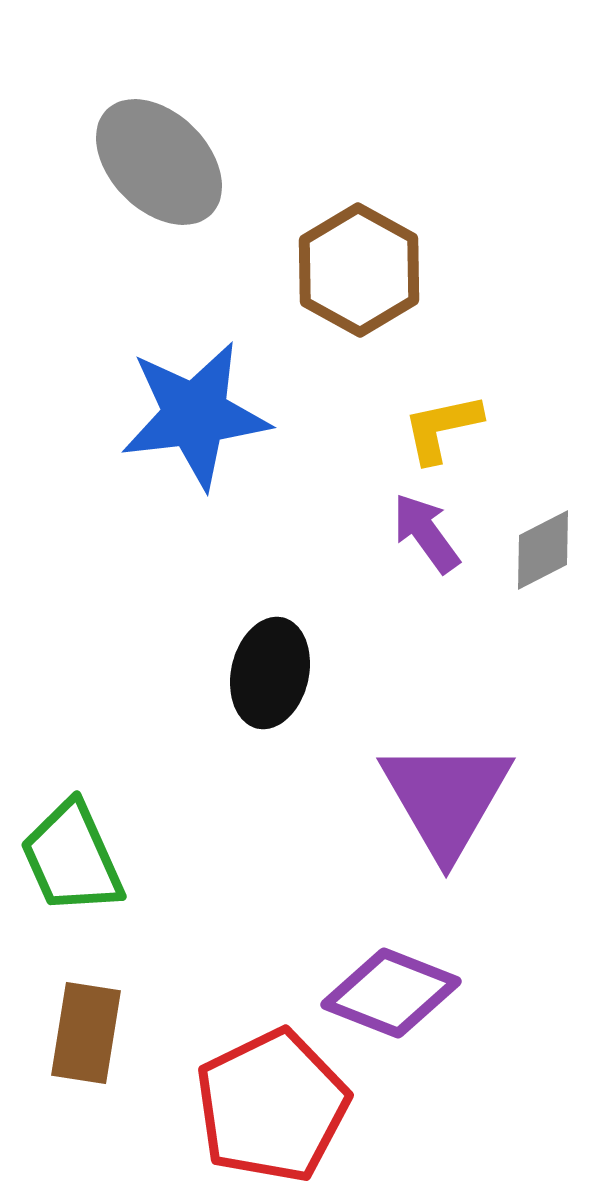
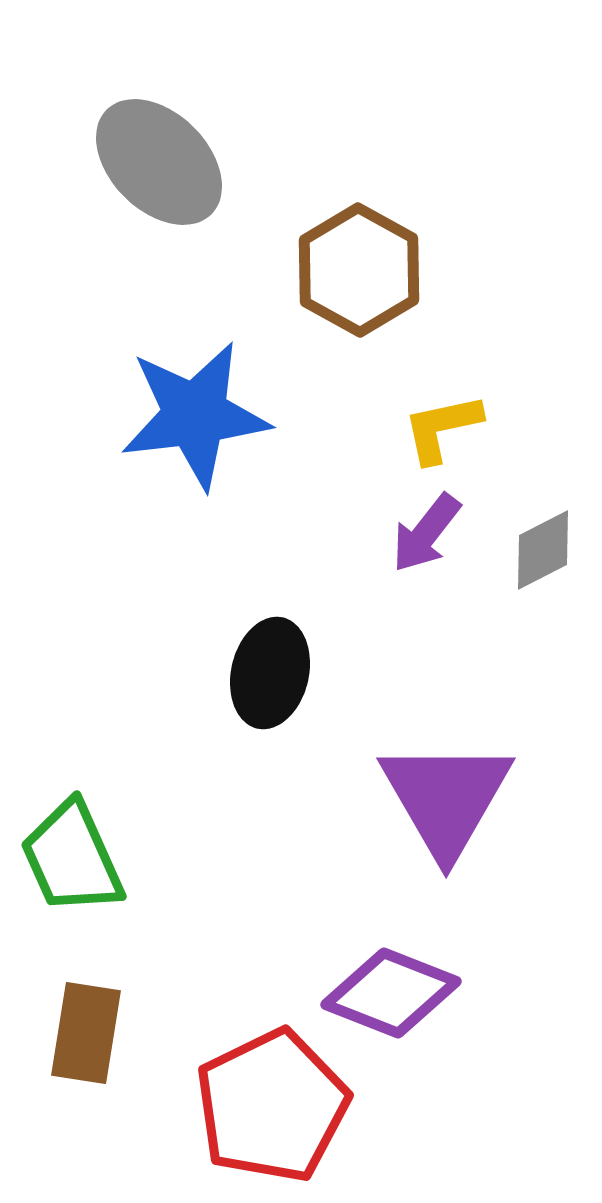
purple arrow: rotated 106 degrees counterclockwise
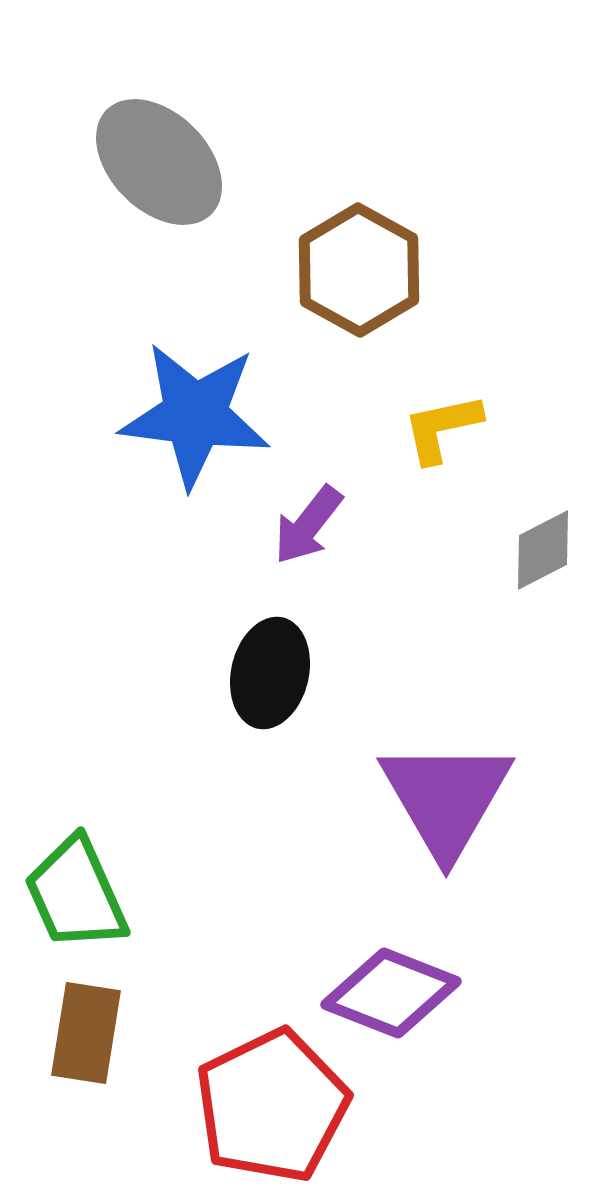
blue star: rotated 14 degrees clockwise
purple arrow: moved 118 px left, 8 px up
green trapezoid: moved 4 px right, 36 px down
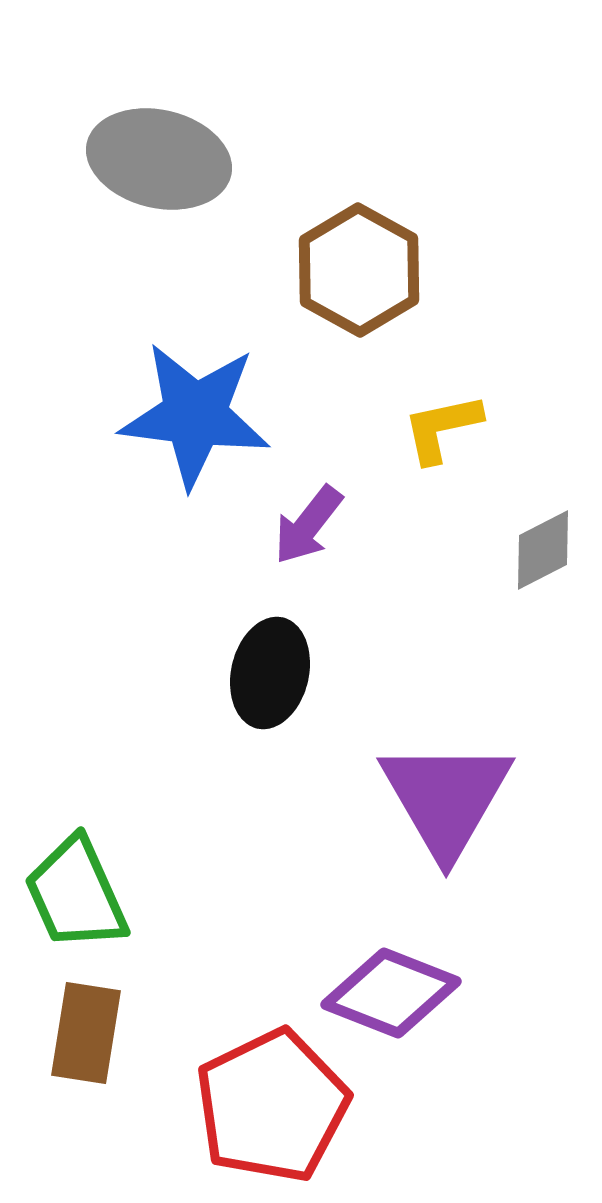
gray ellipse: moved 3 px up; rotated 32 degrees counterclockwise
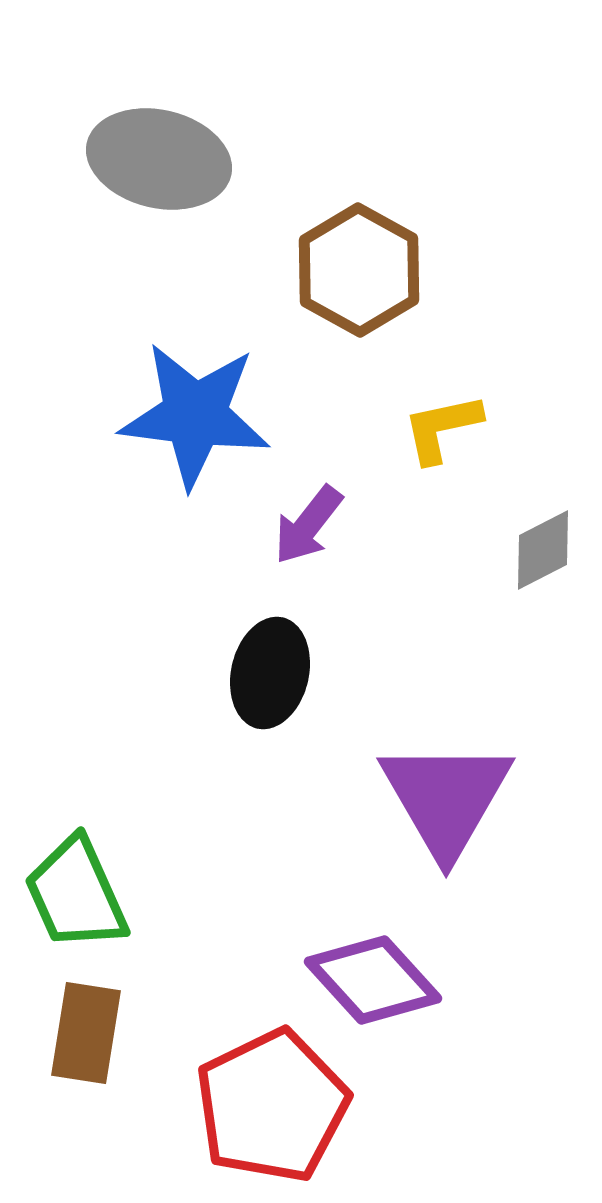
purple diamond: moved 18 px left, 13 px up; rotated 26 degrees clockwise
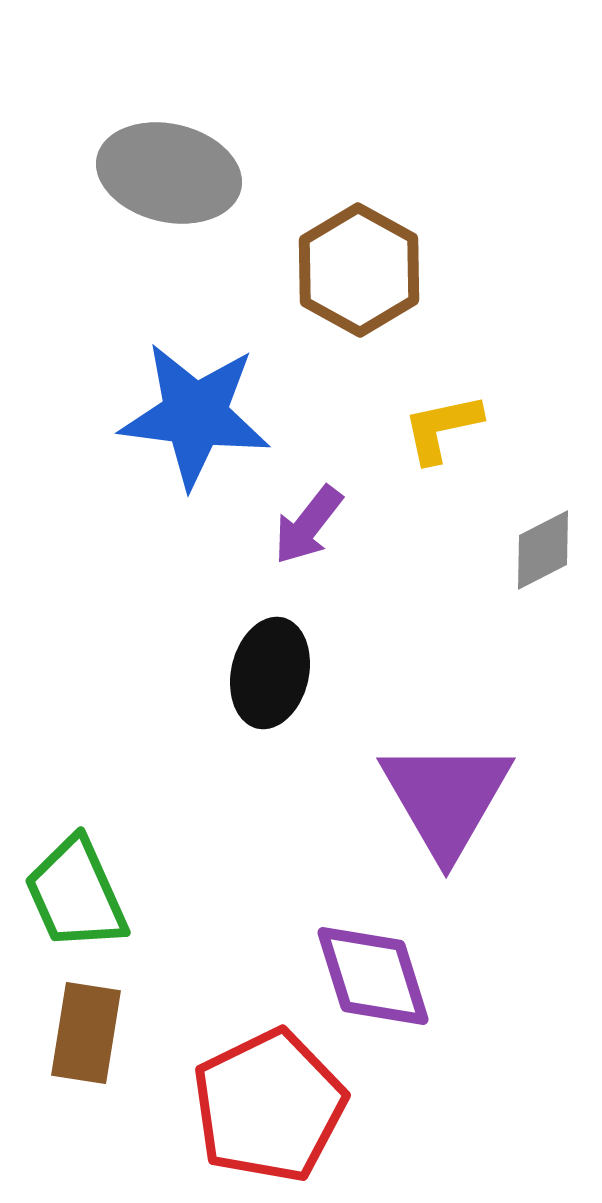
gray ellipse: moved 10 px right, 14 px down
purple diamond: moved 4 px up; rotated 25 degrees clockwise
red pentagon: moved 3 px left
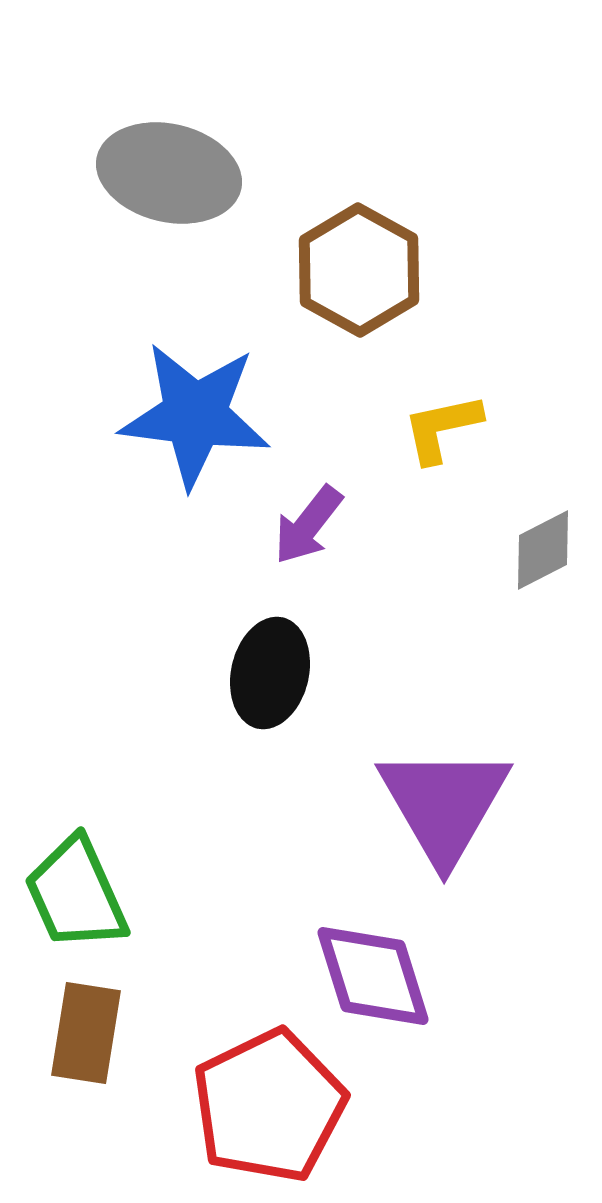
purple triangle: moved 2 px left, 6 px down
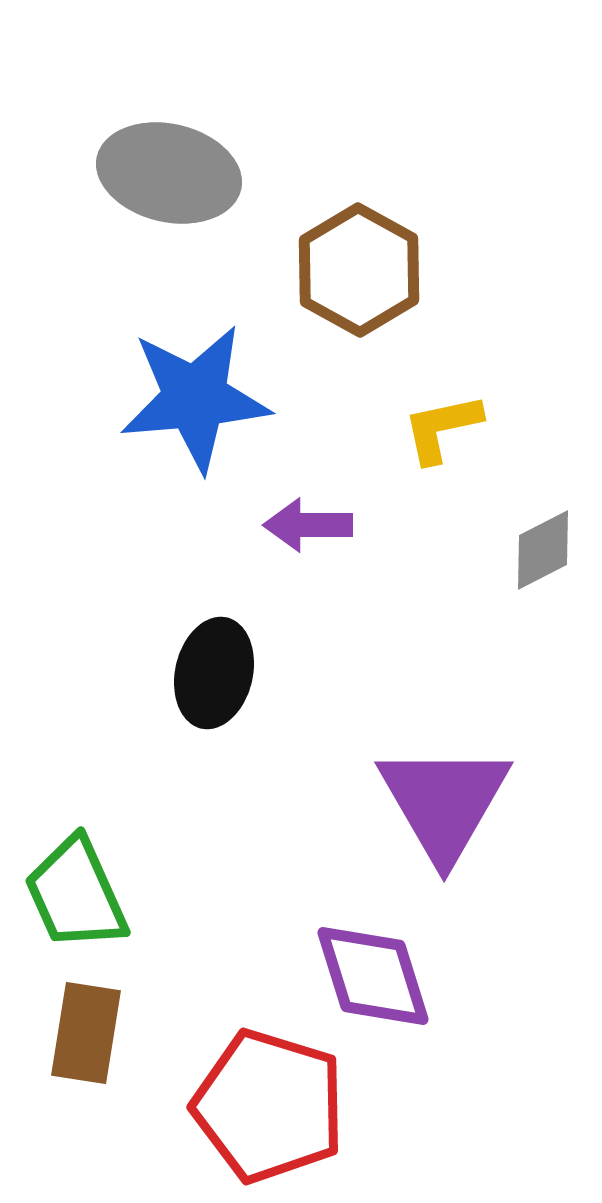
blue star: moved 17 px up; rotated 12 degrees counterclockwise
purple arrow: rotated 52 degrees clockwise
black ellipse: moved 56 px left
purple triangle: moved 2 px up
red pentagon: rotated 29 degrees counterclockwise
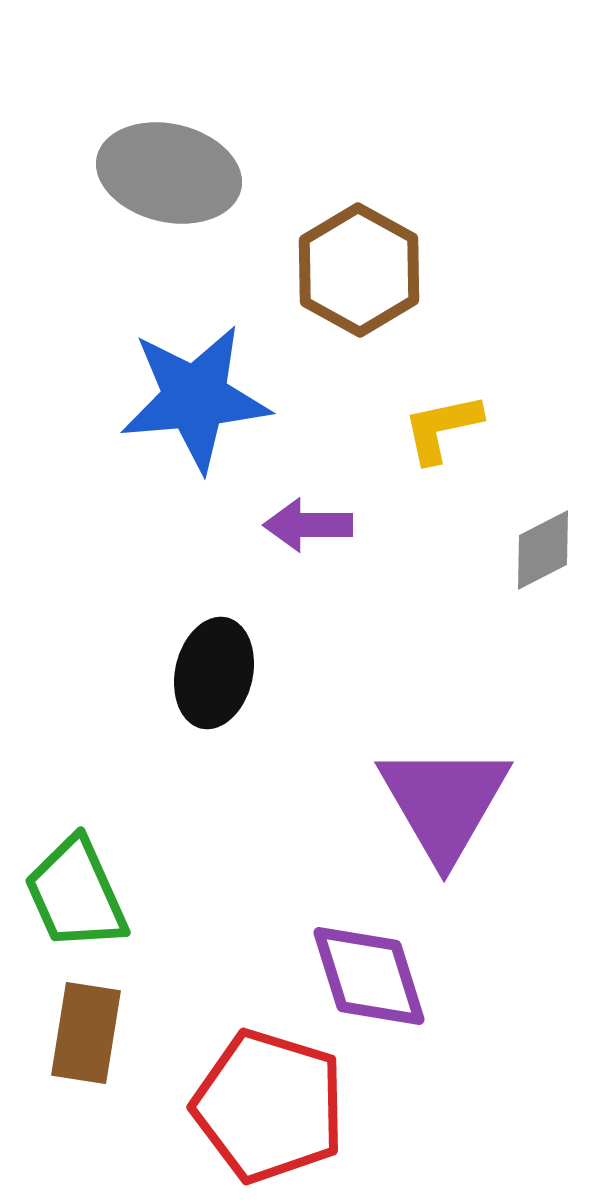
purple diamond: moved 4 px left
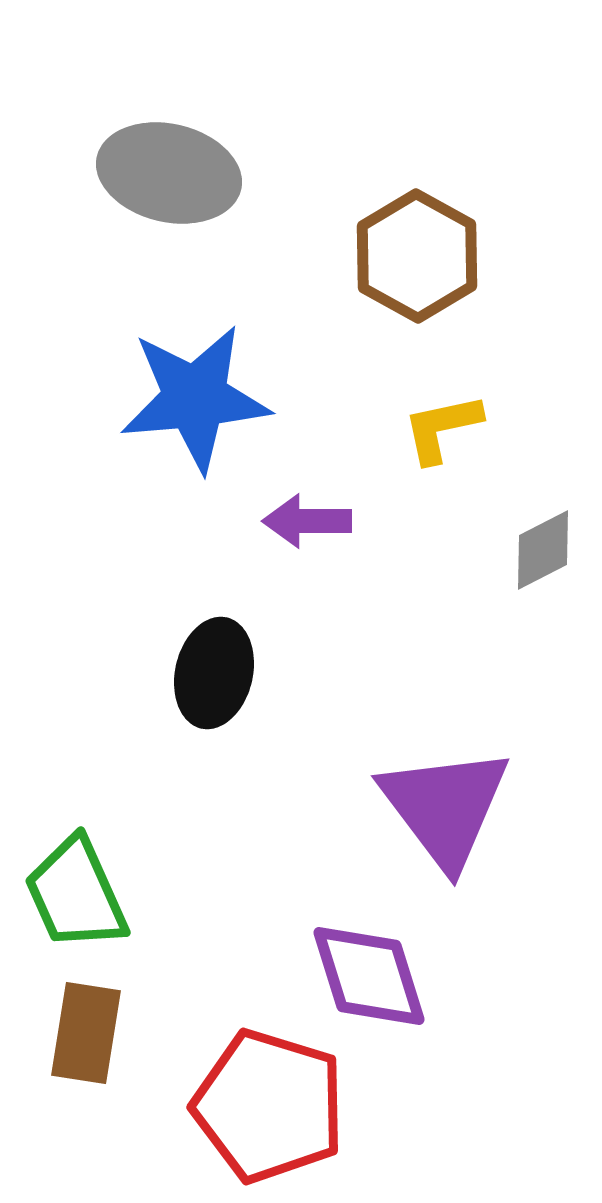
brown hexagon: moved 58 px right, 14 px up
purple arrow: moved 1 px left, 4 px up
purple triangle: moved 1 px right, 5 px down; rotated 7 degrees counterclockwise
